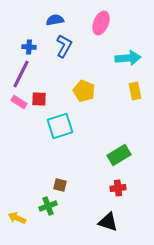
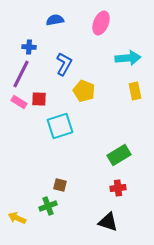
blue L-shape: moved 18 px down
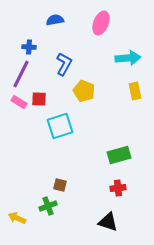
green rectangle: rotated 15 degrees clockwise
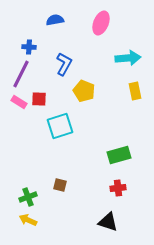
green cross: moved 20 px left, 9 px up
yellow arrow: moved 11 px right, 2 px down
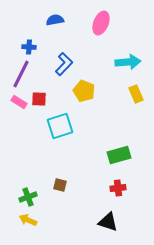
cyan arrow: moved 4 px down
blue L-shape: rotated 15 degrees clockwise
yellow rectangle: moved 1 px right, 3 px down; rotated 12 degrees counterclockwise
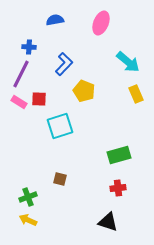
cyan arrow: rotated 45 degrees clockwise
brown square: moved 6 px up
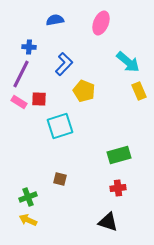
yellow rectangle: moved 3 px right, 3 px up
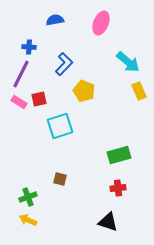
red square: rotated 14 degrees counterclockwise
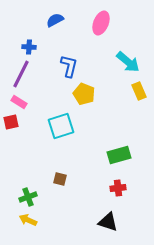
blue semicircle: rotated 18 degrees counterclockwise
blue L-shape: moved 5 px right, 2 px down; rotated 30 degrees counterclockwise
yellow pentagon: moved 3 px down
red square: moved 28 px left, 23 px down
cyan square: moved 1 px right
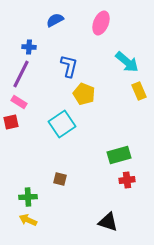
cyan arrow: moved 1 px left
cyan square: moved 1 px right, 2 px up; rotated 16 degrees counterclockwise
red cross: moved 9 px right, 8 px up
green cross: rotated 18 degrees clockwise
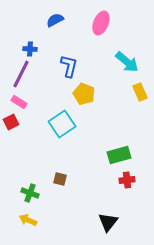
blue cross: moved 1 px right, 2 px down
yellow rectangle: moved 1 px right, 1 px down
red square: rotated 14 degrees counterclockwise
green cross: moved 2 px right, 4 px up; rotated 24 degrees clockwise
black triangle: rotated 50 degrees clockwise
